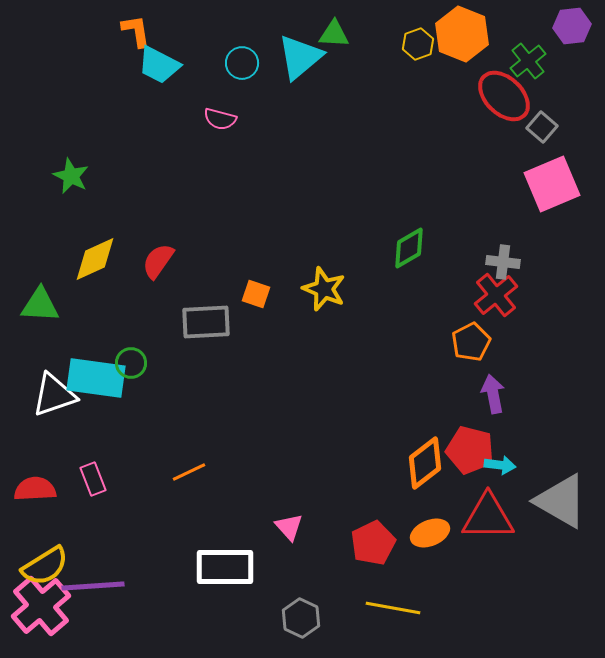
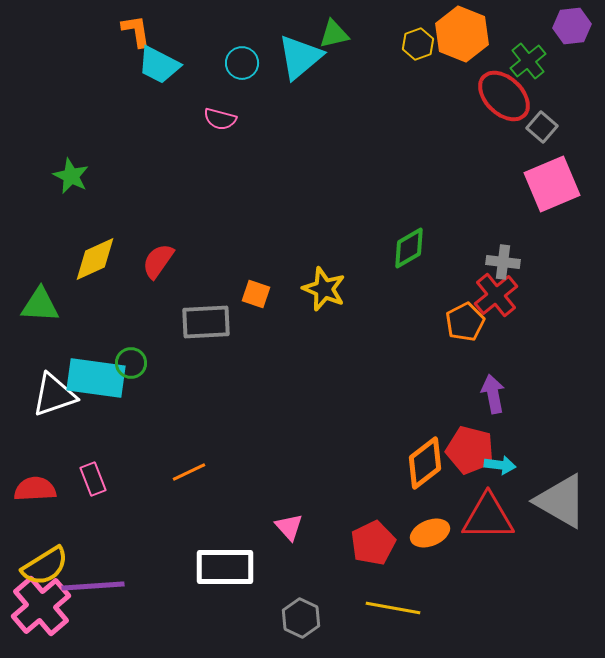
green triangle at (334, 34): rotated 16 degrees counterclockwise
orange pentagon at (471, 342): moved 6 px left, 20 px up
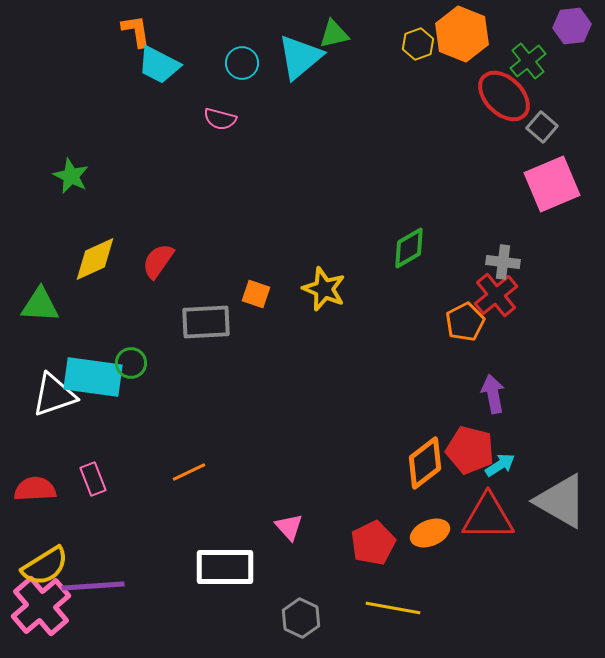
cyan rectangle at (96, 378): moved 3 px left, 1 px up
cyan arrow at (500, 465): rotated 40 degrees counterclockwise
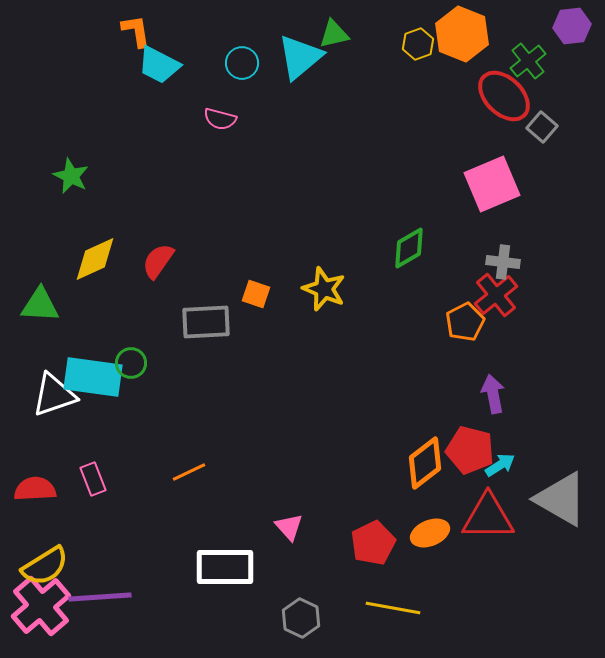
pink square at (552, 184): moved 60 px left
gray triangle at (561, 501): moved 2 px up
purple line at (93, 586): moved 7 px right, 11 px down
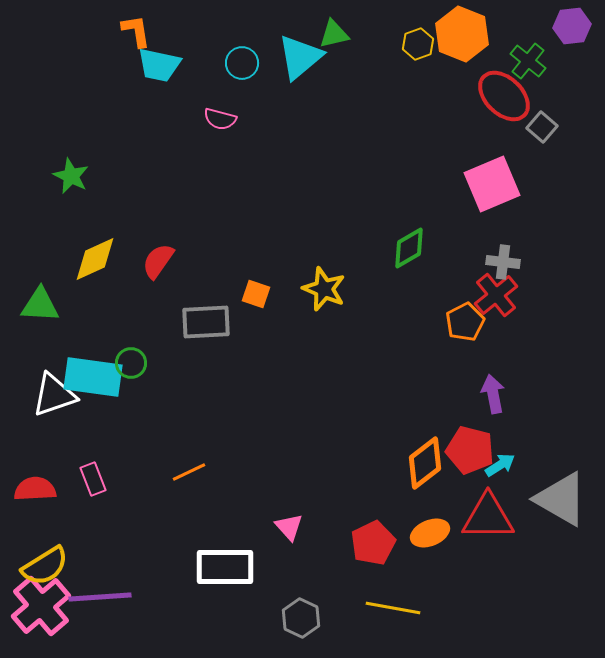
green cross at (528, 61): rotated 12 degrees counterclockwise
cyan trapezoid at (159, 65): rotated 15 degrees counterclockwise
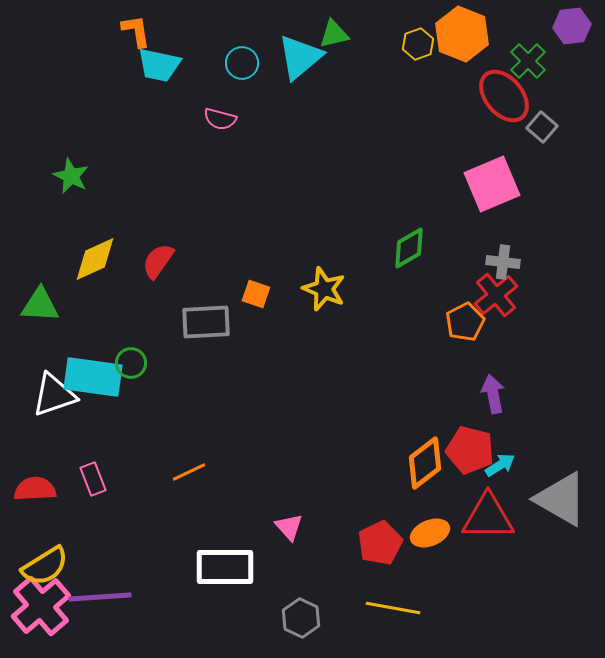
green cross at (528, 61): rotated 6 degrees clockwise
red ellipse at (504, 96): rotated 6 degrees clockwise
red pentagon at (373, 543): moved 7 px right
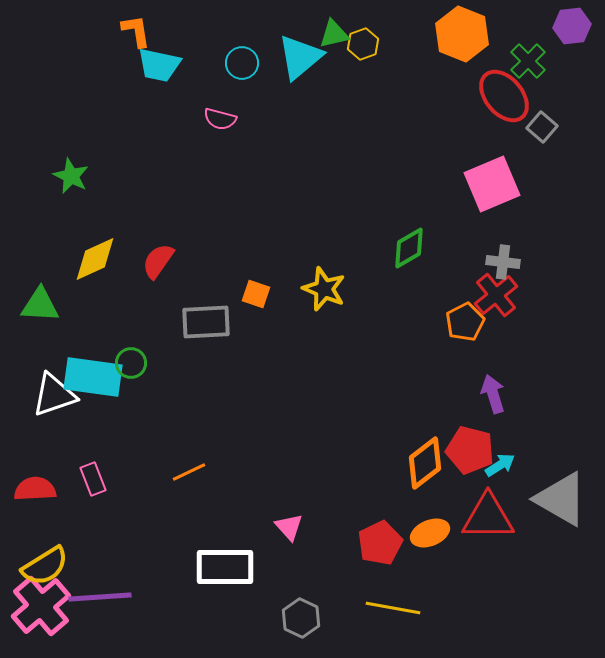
yellow hexagon at (418, 44): moved 55 px left
purple arrow at (493, 394): rotated 6 degrees counterclockwise
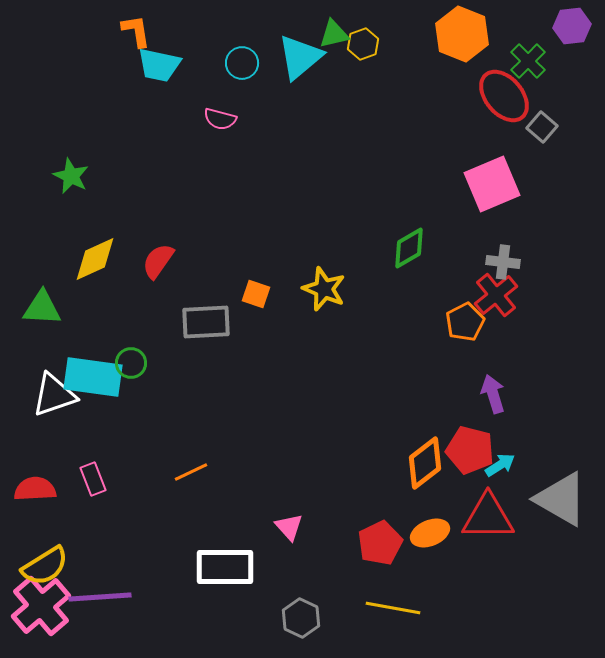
green triangle at (40, 305): moved 2 px right, 3 px down
orange line at (189, 472): moved 2 px right
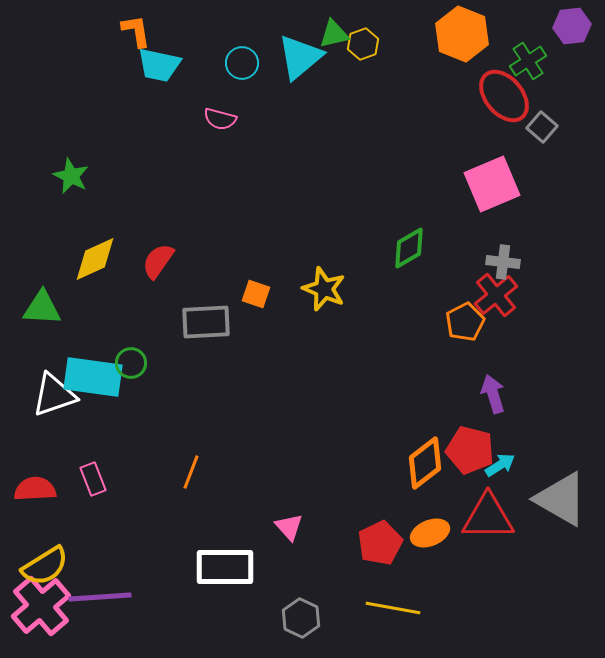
green cross at (528, 61): rotated 12 degrees clockwise
orange line at (191, 472): rotated 44 degrees counterclockwise
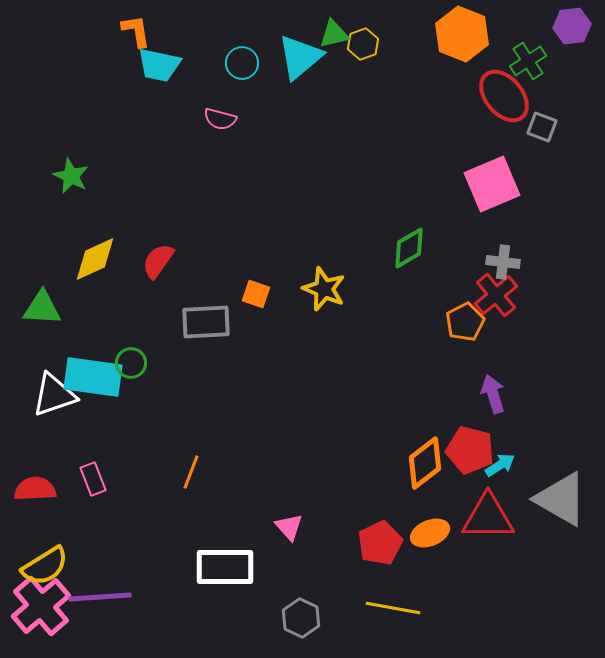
gray square at (542, 127): rotated 20 degrees counterclockwise
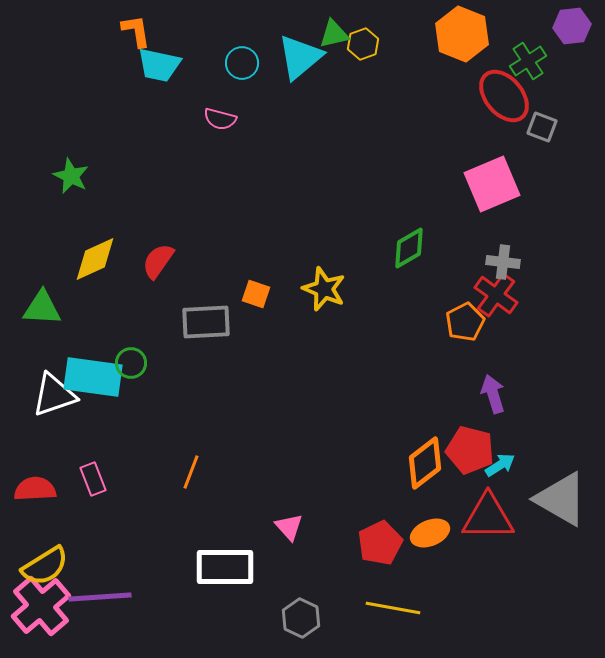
red cross at (496, 295): rotated 15 degrees counterclockwise
